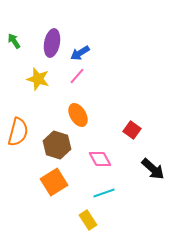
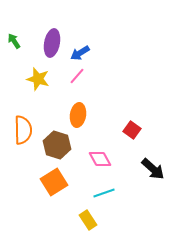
orange ellipse: rotated 40 degrees clockwise
orange semicircle: moved 5 px right, 2 px up; rotated 16 degrees counterclockwise
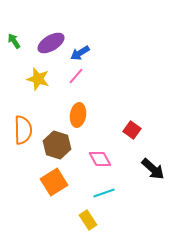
purple ellipse: moved 1 px left; rotated 48 degrees clockwise
pink line: moved 1 px left
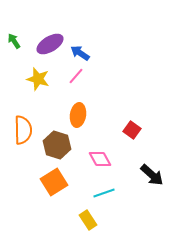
purple ellipse: moved 1 px left, 1 px down
blue arrow: rotated 66 degrees clockwise
black arrow: moved 1 px left, 6 px down
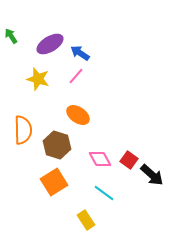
green arrow: moved 3 px left, 5 px up
orange ellipse: rotated 65 degrees counterclockwise
red square: moved 3 px left, 30 px down
cyan line: rotated 55 degrees clockwise
yellow rectangle: moved 2 px left
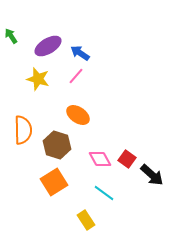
purple ellipse: moved 2 px left, 2 px down
red square: moved 2 px left, 1 px up
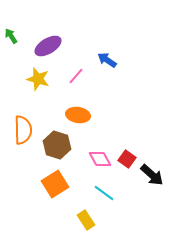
blue arrow: moved 27 px right, 7 px down
orange ellipse: rotated 25 degrees counterclockwise
orange square: moved 1 px right, 2 px down
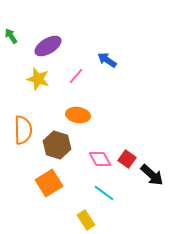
orange square: moved 6 px left, 1 px up
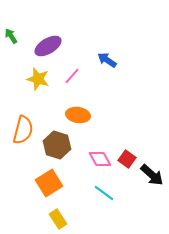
pink line: moved 4 px left
orange semicircle: rotated 16 degrees clockwise
yellow rectangle: moved 28 px left, 1 px up
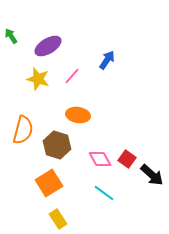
blue arrow: rotated 90 degrees clockwise
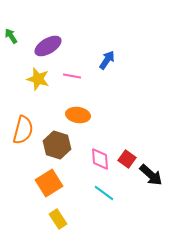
pink line: rotated 60 degrees clockwise
pink diamond: rotated 25 degrees clockwise
black arrow: moved 1 px left
